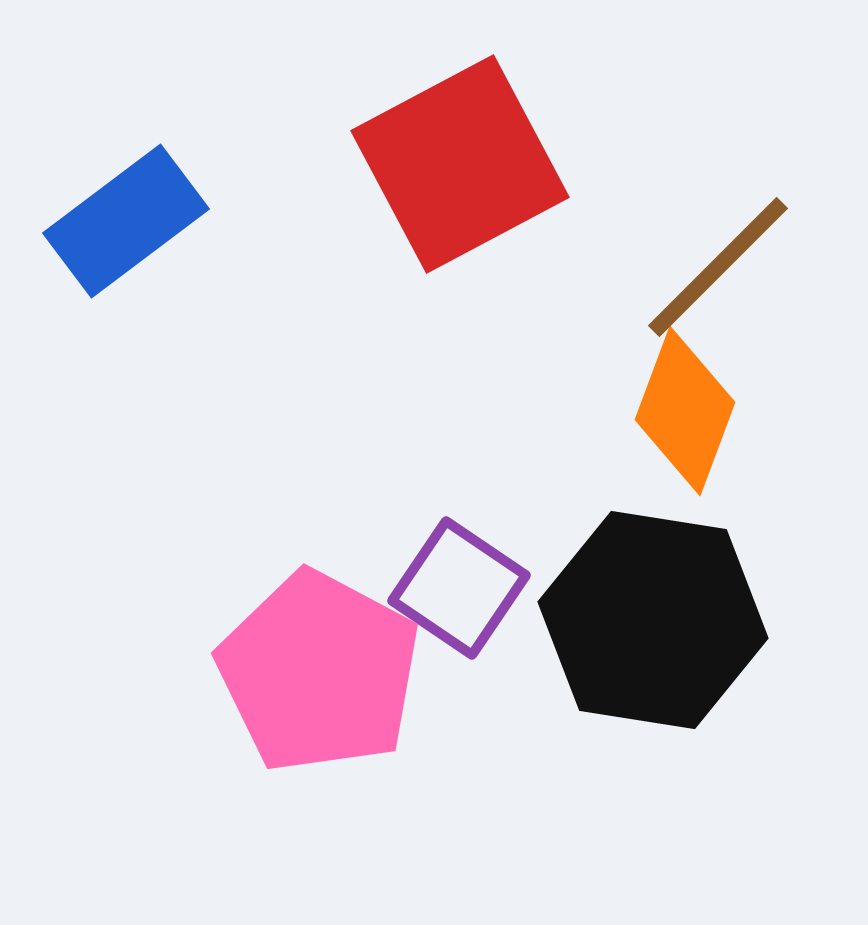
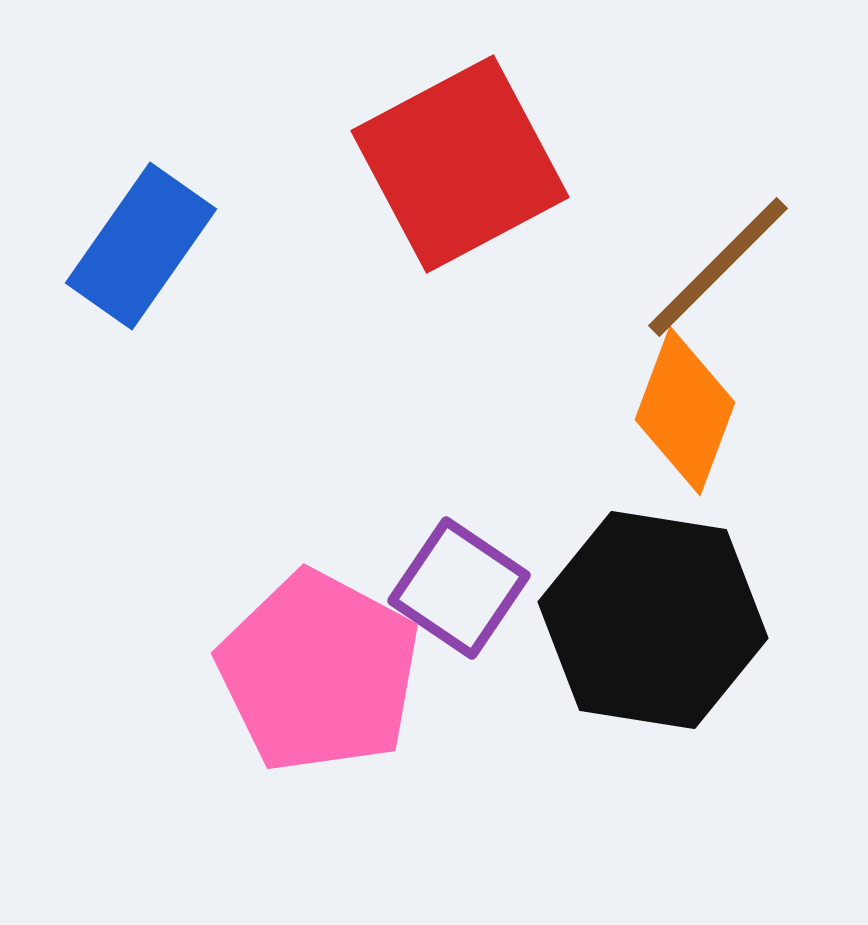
blue rectangle: moved 15 px right, 25 px down; rotated 18 degrees counterclockwise
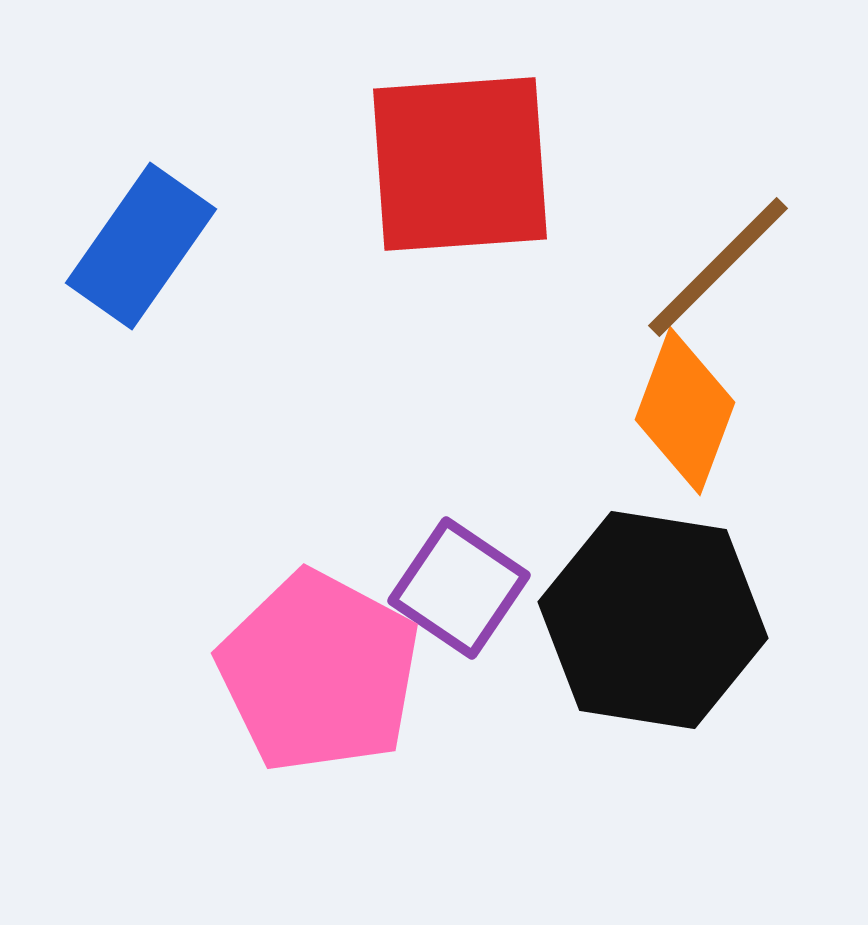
red square: rotated 24 degrees clockwise
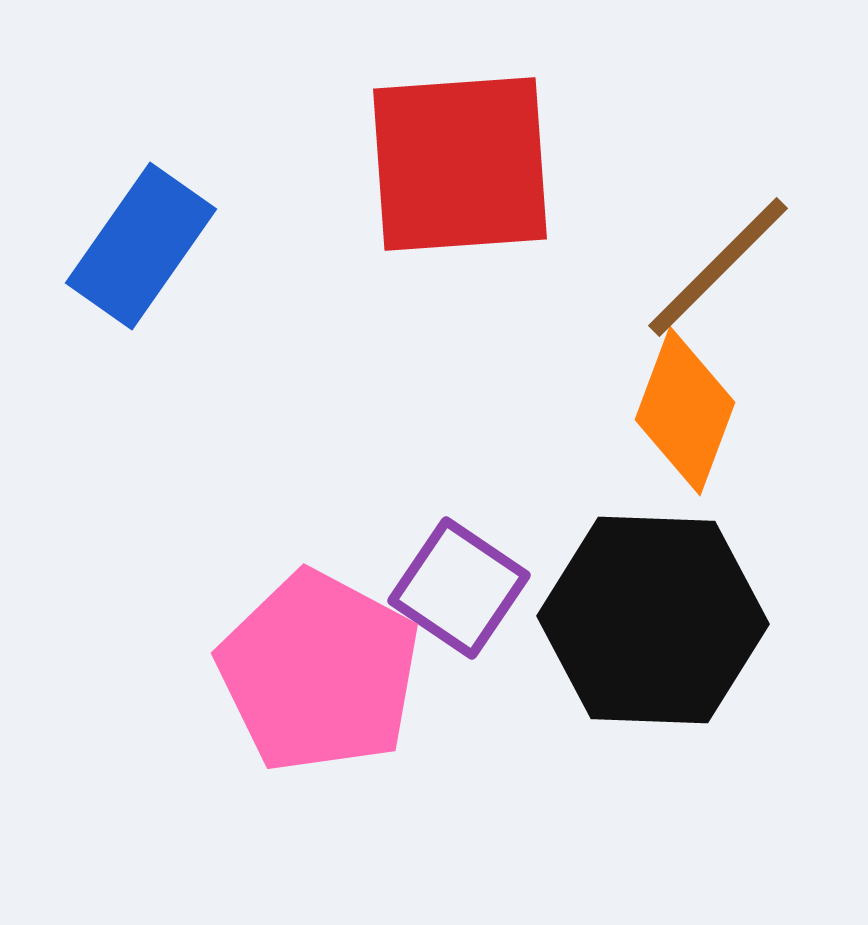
black hexagon: rotated 7 degrees counterclockwise
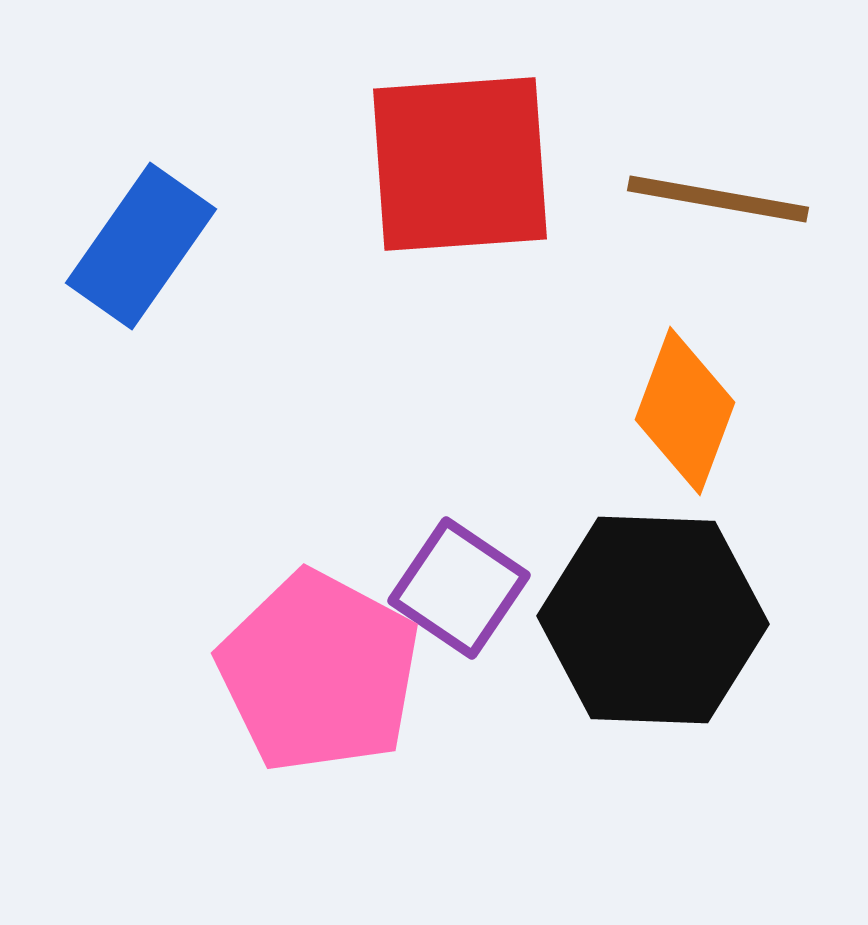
brown line: moved 68 px up; rotated 55 degrees clockwise
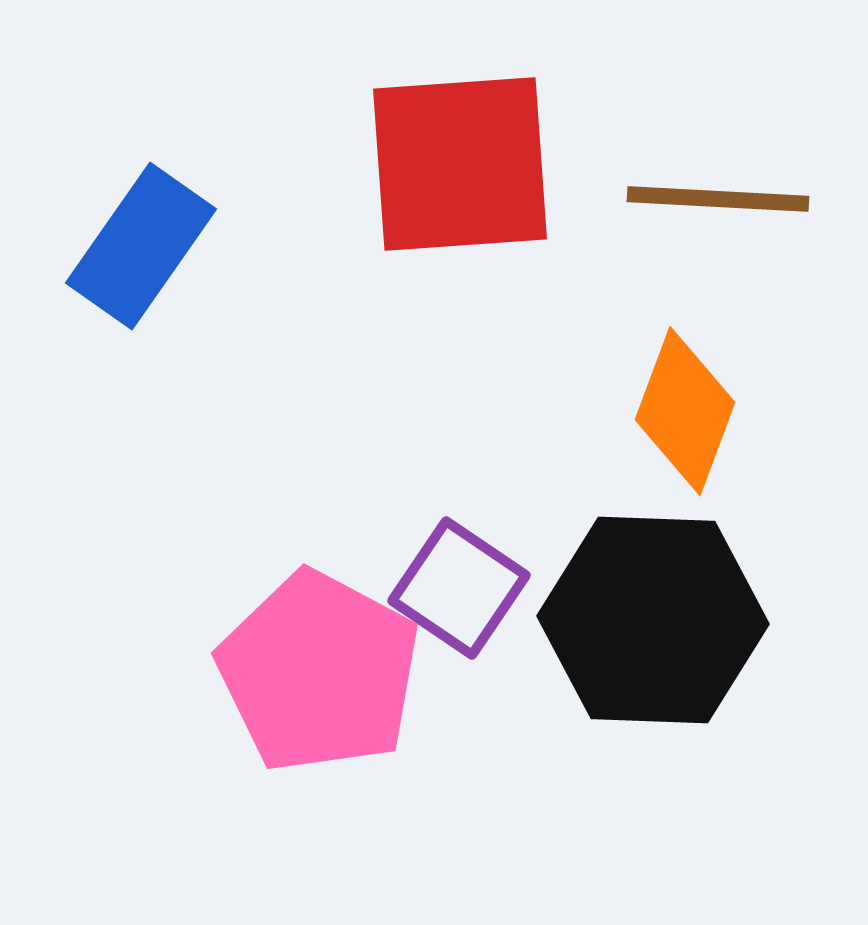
brown line: rotated 7 degrees counterclockwise
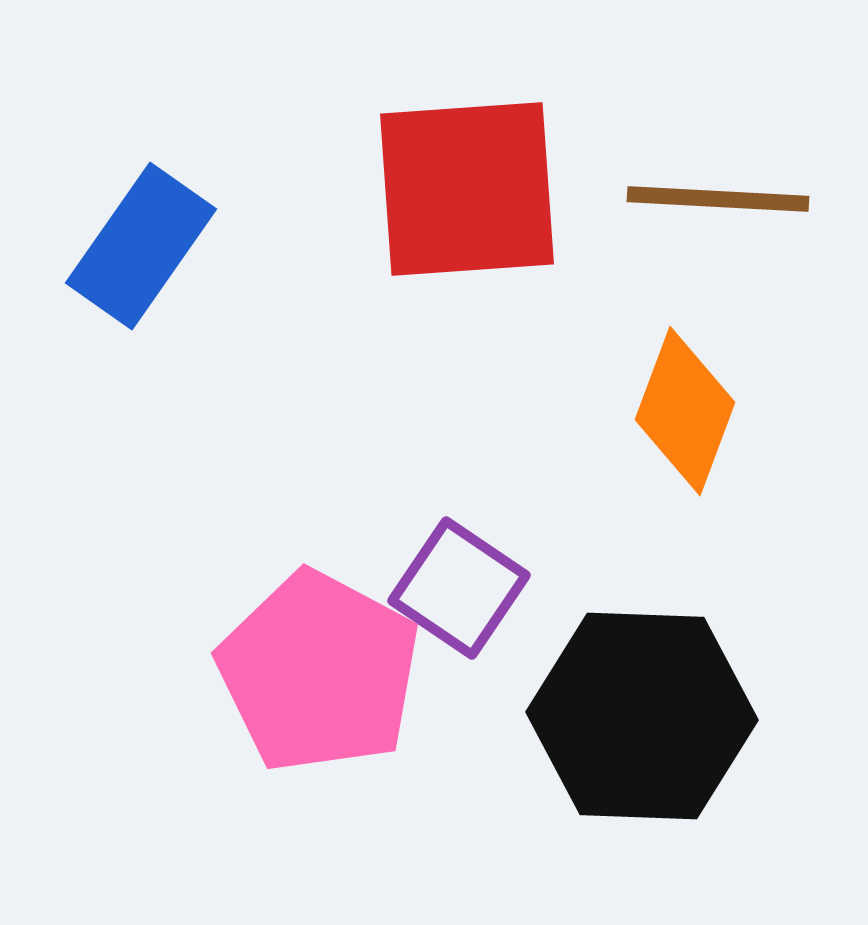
red square: moved 7 px right, 25 px down
black hexagon: moved 11 px left, 96 px down
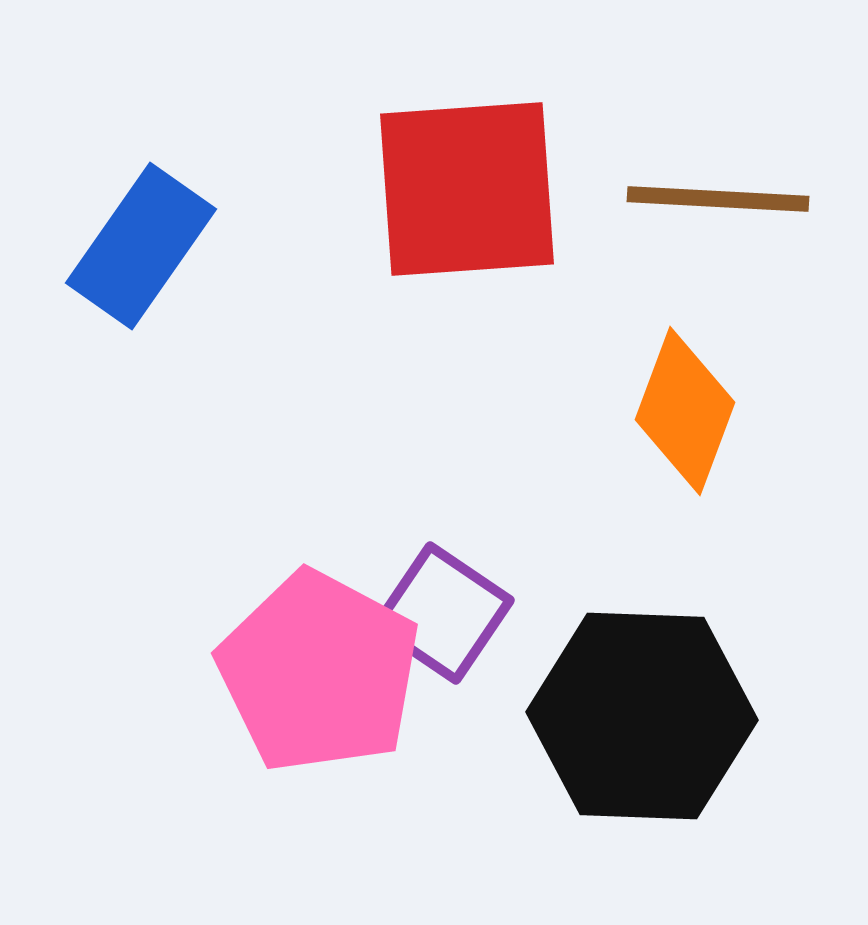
purple square: moved 16 px left, 25 px down
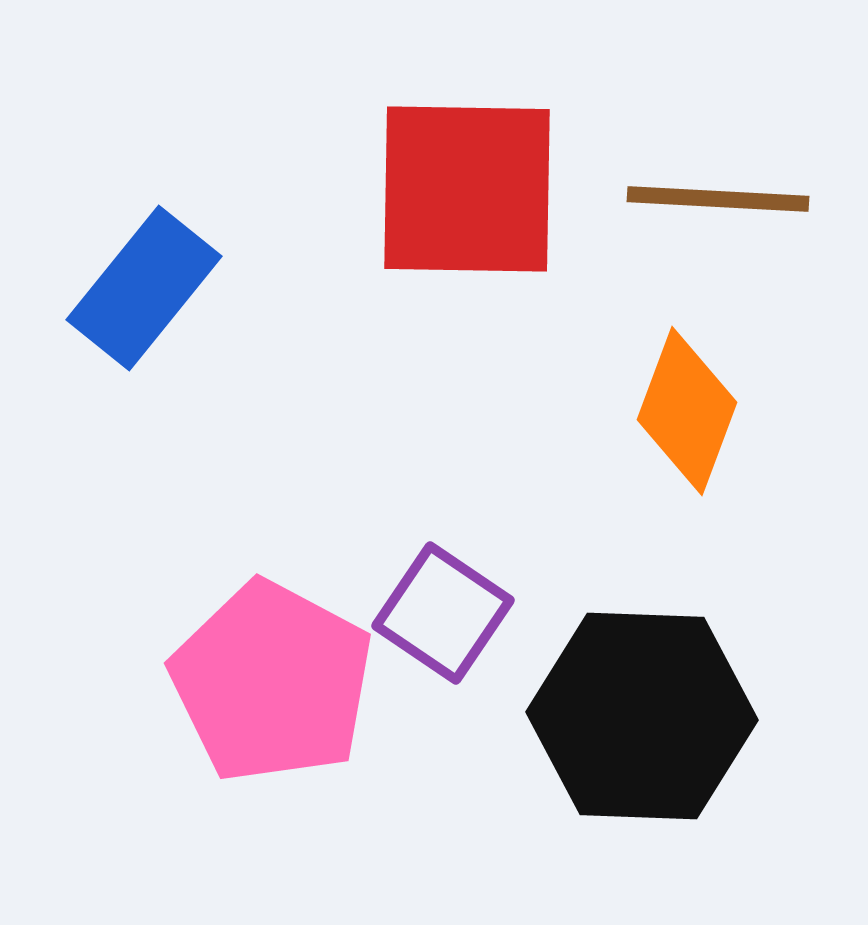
red square: rotated 5 degrees clockwise
blue rectangle: moved 3 px right, 42 px down; rotated 4 degrees clockwise
orange diamond: moved 2 px right
pink pentagon: moved 47 px left, 10 px down
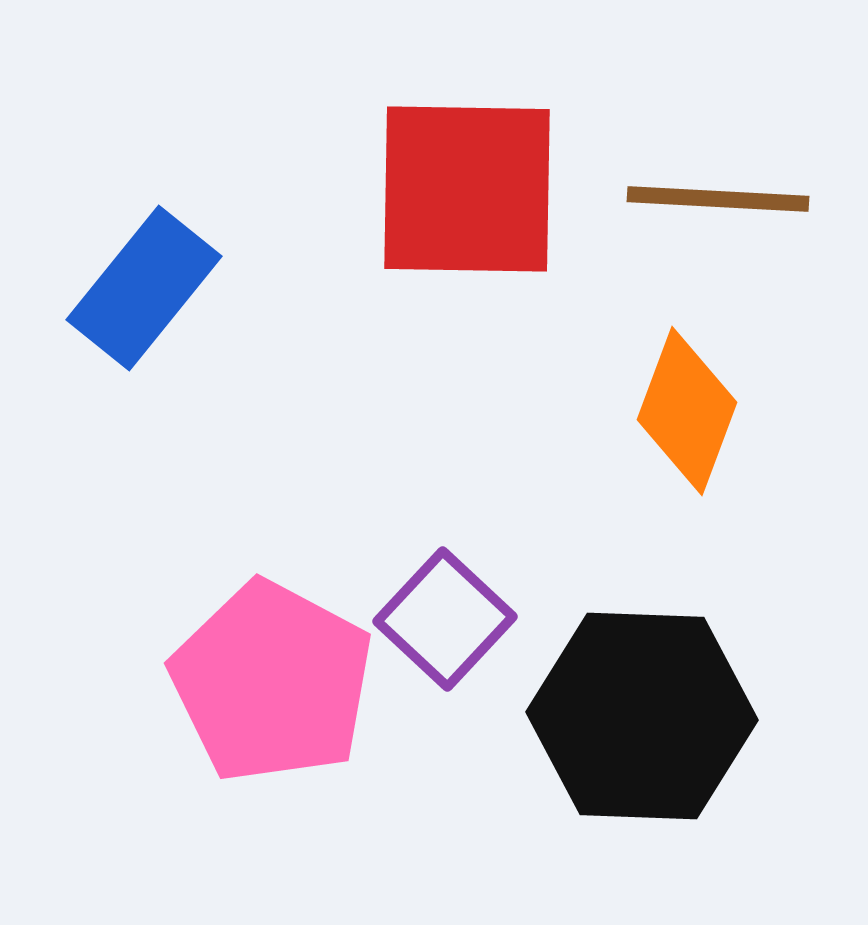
purple square: moved 2 px right, 6 px down; rotated 9 degrees clockwise
